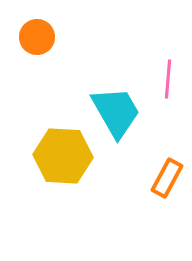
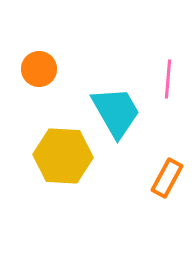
orange circle: moved 2 px right, 32 px down
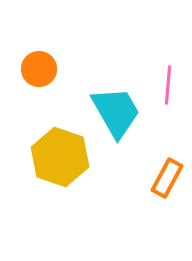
pink line: moved 6 px down
yellow hexagon: moved 3 px left, 1 px down; rotated 16 degrees clockwise
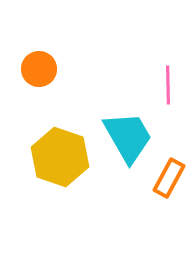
pink line: rotated 6 degrees counterclockwise
cyan trapezoid: moved 12 px right, 25 px down
orange rectangle: moved 2 px right
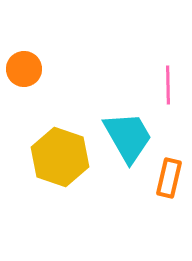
orange circle: moved 15 px left
orange rectangle: rotated 15 degrees counterclockwise
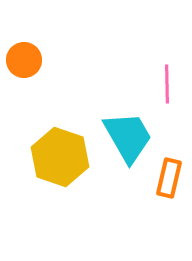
orange circle: moved 9 px up
pink line: moved 1 px left, 1 px up
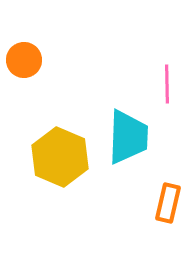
cyan trapezoid: rotated 32 degrees clockwise
yellow hexagon: rotated 4 degrees clockwise
orange rectangle: moved 1 px left, 25 px down
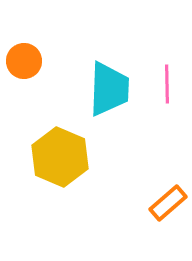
orange circle: moved 1 px down
cyan trapezoid: moved 19 px left, 48 px up
orange rectangle: rotated 36 degrees clockwise
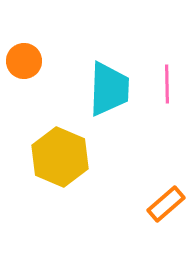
orange rectangle: moved 2 px left, 1 px down
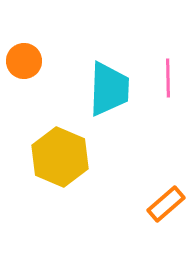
pink line: moved 1 px right, 6 px up
